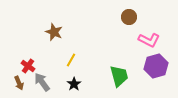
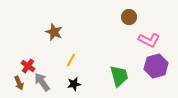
black star: rotated 24 degrees clockwise
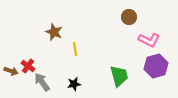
yellow line: moved 4 px right, 11 px up; rotated 40 degrees counterclockwise
brown arrow: moved 8 px left, 12 px up; rotated 48 degrees counterclockwise
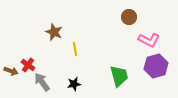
red cross: moved 1 px up
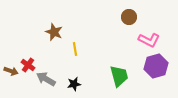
gray arrow: moved 4 px right, 3 px up; rotated 24 degrees counterclockwise
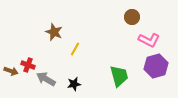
brown circle: moved 3 px right
yellow line: rotated 40 degrees clockwise
red cross: rotated 16 degrees counterclockwise
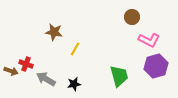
brown star: rotated 12 degrees counterclockwise
red cross: moved 2 px left, 1 px up
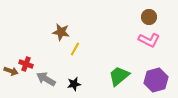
brown circle: moved 17 px right
brown star: moved 7 px right
purple hexagon: moved 14 px down
green trapezoid: rotated 115 degrees counterclockwise
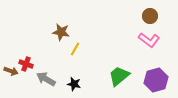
brown circle: moved 1 px right, 1 px up
pink L-shape: rotated 10 degrees clockwise
black star: rotated 24 degrees clockwise
